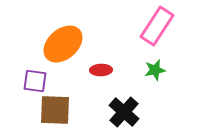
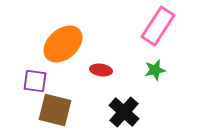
pink rectangle: moved 1 px right
red ellipse: rotated 10 degrees clockwise
brown square: rotated 12 degrees clockwise
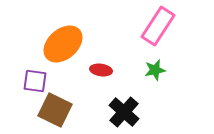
brown square: rotated 12 degrees clockwise
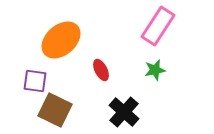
orange ellipse: moved 2 px left, 4 px up
red ellipse: rotated 55 degrees clockwise
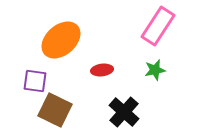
red ellipse: moved 1 px right; rotated 70 degrees counterclockwise
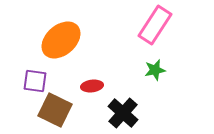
pink rectangle: moved 3 px left, 1 px up
red ellipse: moved 10 px left, 16 px down
black cross: moved 1 px left, 1 px down
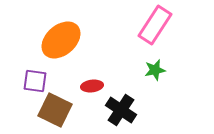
black cross: moved 2 px left, 3 px up; rotated 8 degrees counterclockwise
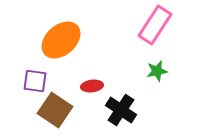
green star: moved 2 px right, 1 px down
brown square: rotated 8 degrees clockwise
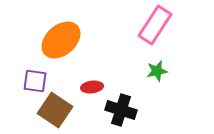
red ellipse: moved 1 px down
black cross: rotated 16 degrees counterclockwise
